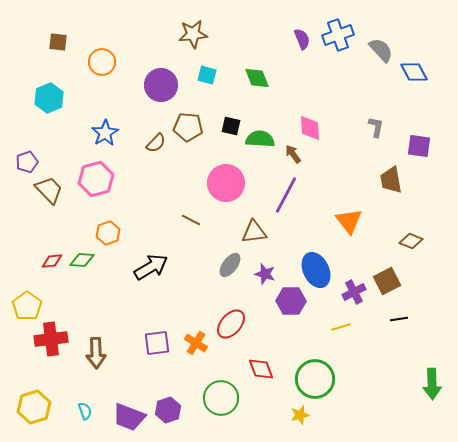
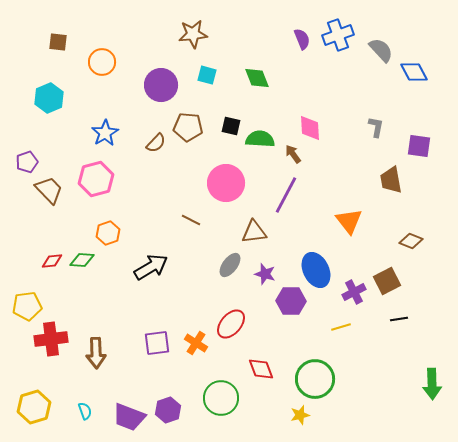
yellow pentagon at (27, 306): rotated 28 degrees clockwise
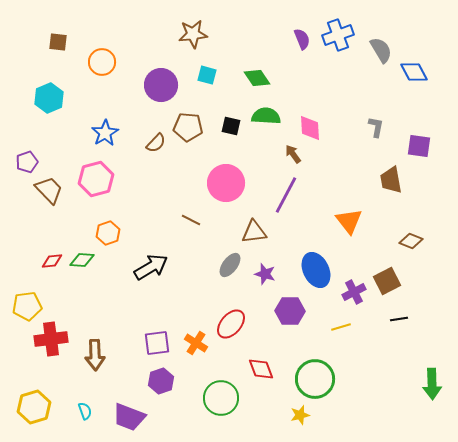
gray semicircle at (381, 50): rotated 12 degrees clockwise
green diamond at (257, 78): rotated 12 degrees counterclockwise
green semicircle at (260, 139): moved 6 px right, 23 px up
purple hexagon at (291, 301): moved 1 px left, 10 px down
brown arrow at (96, 353): moved 1 px left, 2 px down
purple hexagon at (168, 410): moved 7 px left, 29 px up
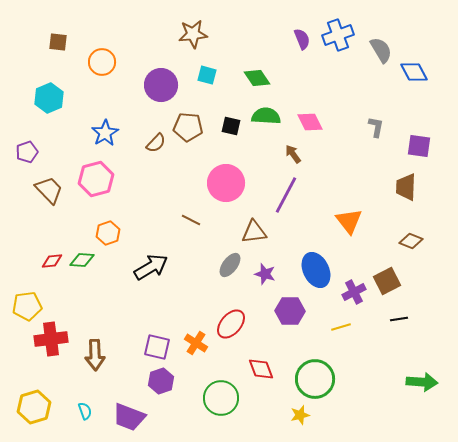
pink diamond at (310, 128): moved 6 px up; rotated 24 degrees counterclockwise
purple pentagon at (27, 162): moved 10 px up
brown trapezoid at (391, 180): moved 15 px right, 7 px down; rotated 12 degrees clockwise
purple square at (157, 343): moved 4 px down; rotated 20 degrees clockwise
green arrow at (432, 384): moved 10 px left, 2 px up; rotated 84 degrees counterclockwise
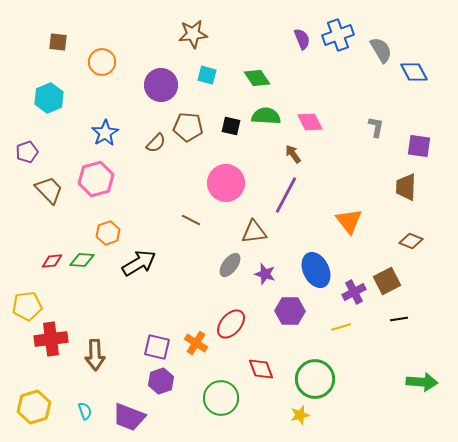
black arrow at (151, 267): moved 12 px left, 4 px up
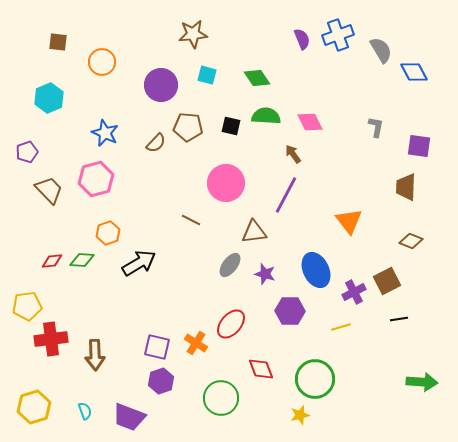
blue star at (105, 133): rotated 16 degrees counterclockwise
